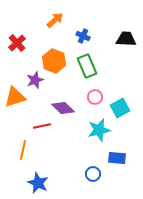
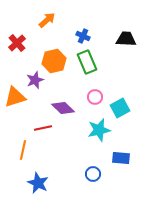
orange arrow: moved 8 px left
orange hexagon: rotated 25 degrees clockwise
green rectangle: moved 4 px up
red line: moved 1 px right, 2 px down
blue rectangle: moved 4 px right
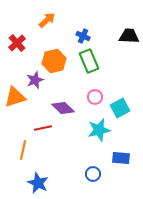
black trapezoid: moved 3 px right, 3 px up
green rectangle: moved 2 px right, 1 px up
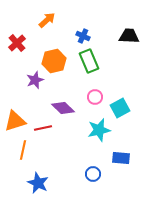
orange triangle: moved 24 px down
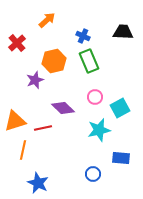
black trapezoid: moved 6 px left, 4 px up
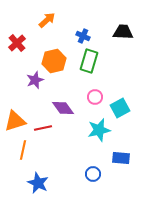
green rectangle: rotated 40 degrees clockwise
purple diamond: rotated 10 degrees clockwise
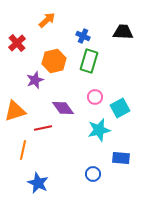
orange triangle: moved 10 px up
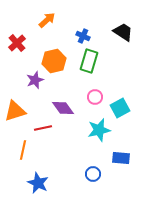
black trapezoid: rotated 30 degrees clockwise
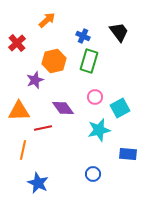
black trapezoid: moved 4 px left; rotated 20 degrees clockwise
orange triangle: moved 4 px right; rotated 15 degrees clockwise
blue rectangle: moved 7 px right, 4 px up
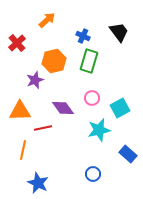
pink circle: moved 3 px left, 1 px down
orange triangle: moved 1 px right
blue rectangle: rotated 36 degrees clockwise
